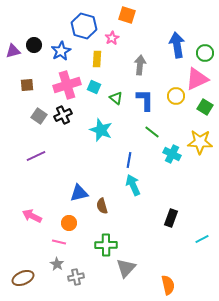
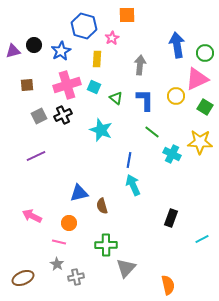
orange square: rotated 18 degrees counterclockwise
gray square: rotated 28 degrees clockwise
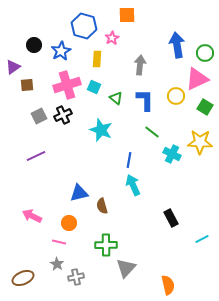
purple triangle: moved 16 px down; rotated 21 degrees counterclockwise
black rectangle: rotated 48 degrees counterclockwise
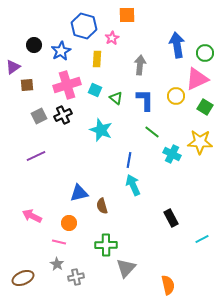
cyan square: moved 1 px right, 3 px down
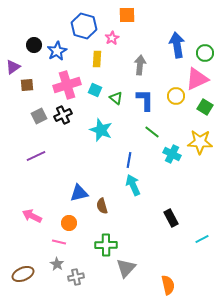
blue star: moved 4 px left
brown ellipse: moved 4 px up
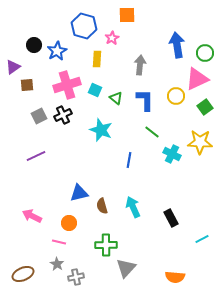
green square: rotated 21 degrees clockwise
cyan arrow: moved 22 px down
orange semicircle: moved 7 px right, 8 px up; rotated 108 degrees clockwise
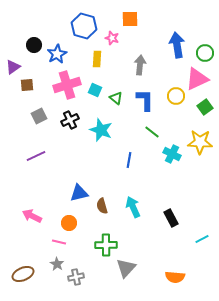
orange square: moved 3 px right, 4 px down
pink star: rotated 24 degrees counterclockwise
blue star: moved 3 px down
black cross: moved 7 px right, 5 px down
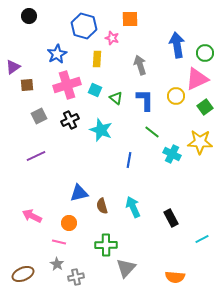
black circle: moved 5 px left, 29 px up
gray arrow: rotated 24 degrees counterclockwise
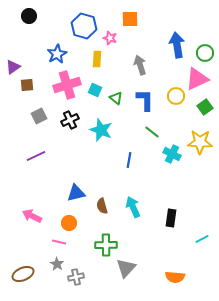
pink star: moved 2 px left
blue triangle: moved 3 px left
black rectangle: rotated 36 degrees clockwise
